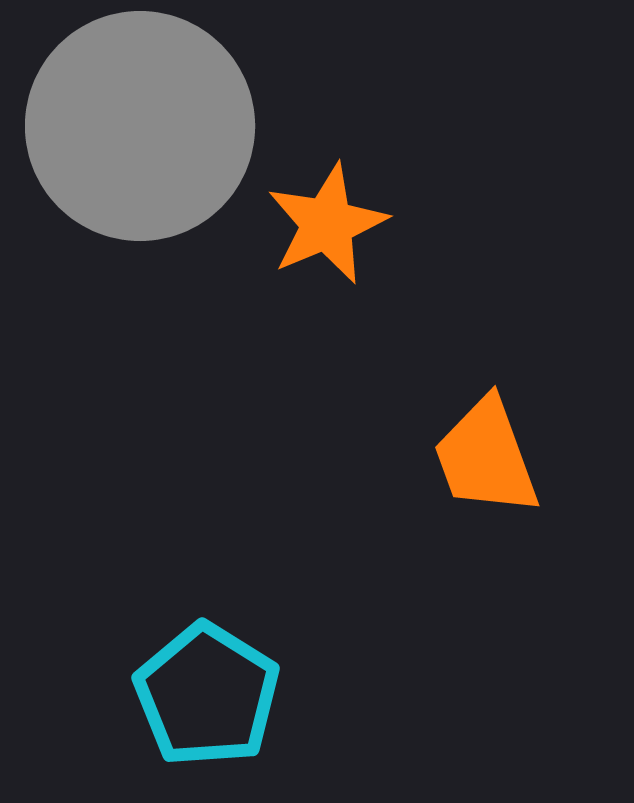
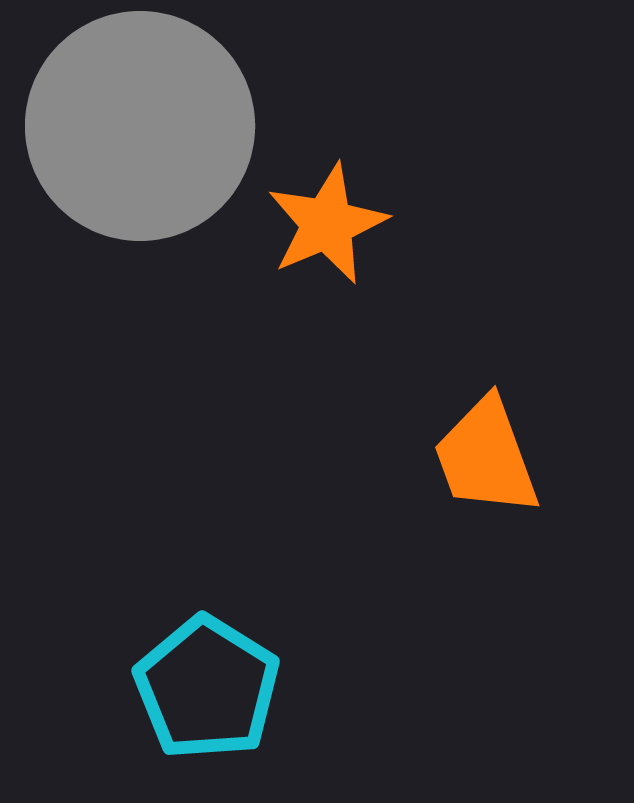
cyan pentagon: moved 7 px up
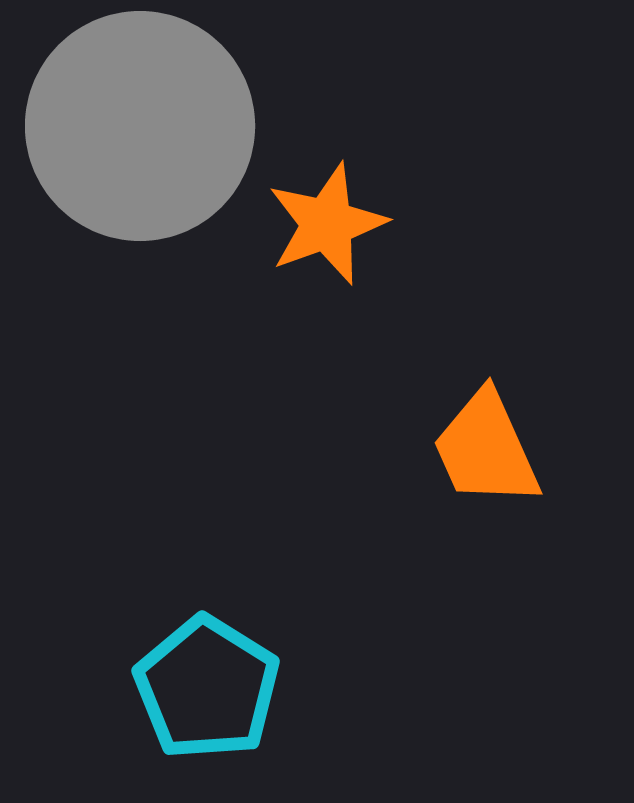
orange star: rotated 3 degrees clockwise
orange trapezoid: moved 8 px up; rotated 4 degrees counterclockwise
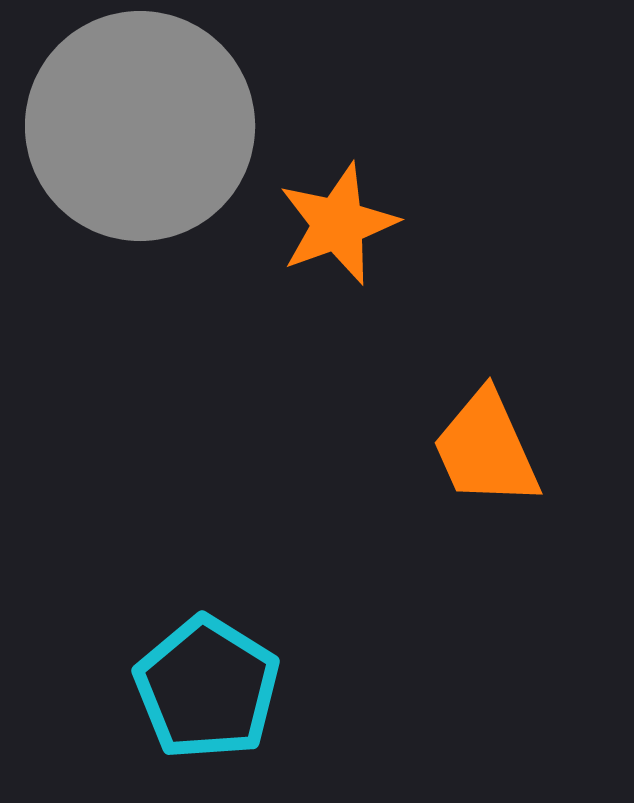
orange star: moved 11 px right
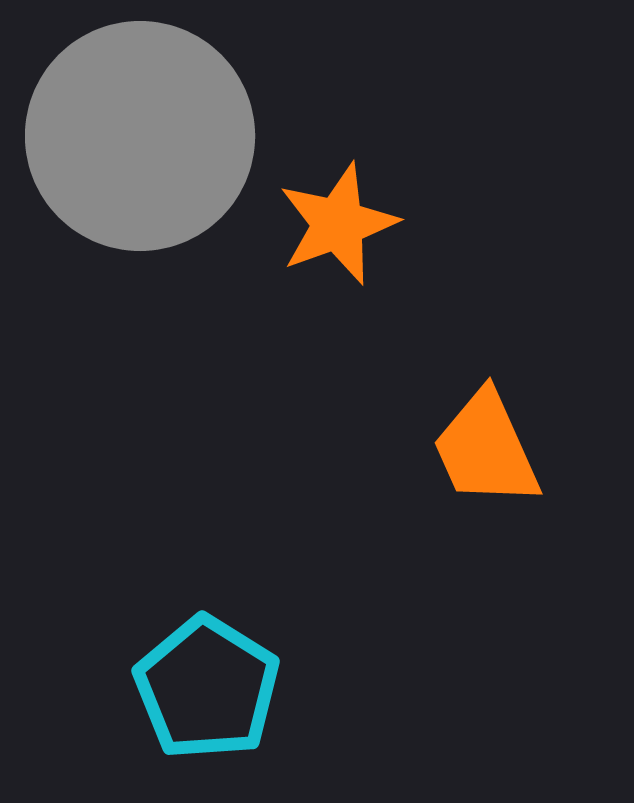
gray circle: moved 10 px down
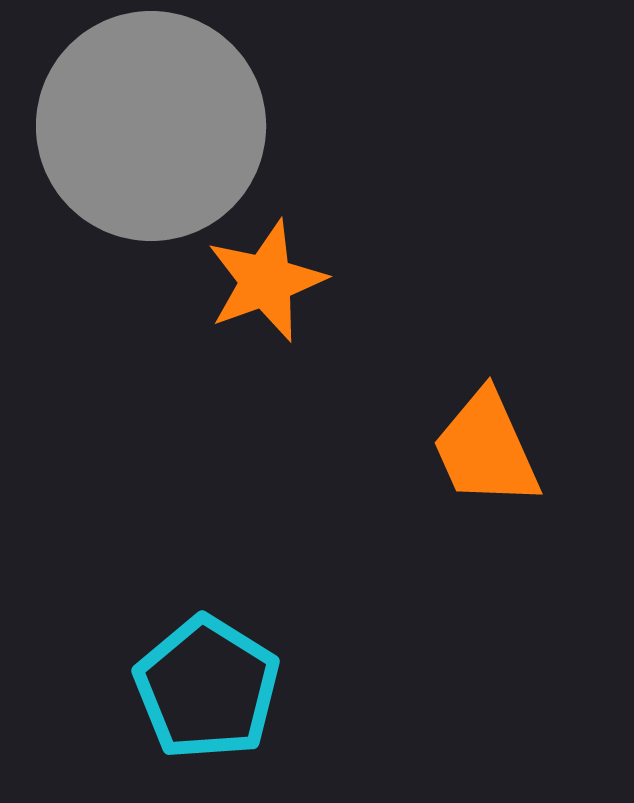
gray circle: moved 11 px right, 10 px up
orange star: moved 72 px left, 57 px down
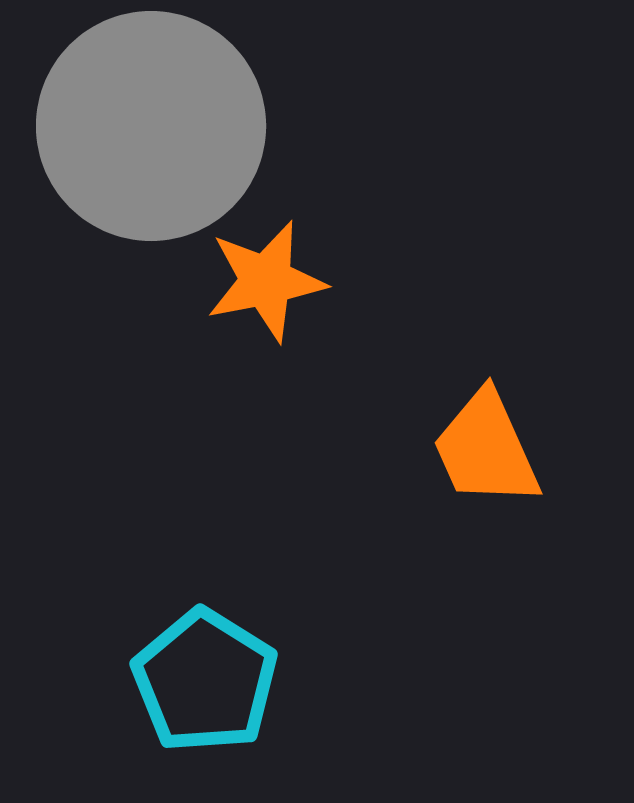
orange star: rotated 9 degrees clockwise
cyan pentagon: moved 2 px left, 7 px up
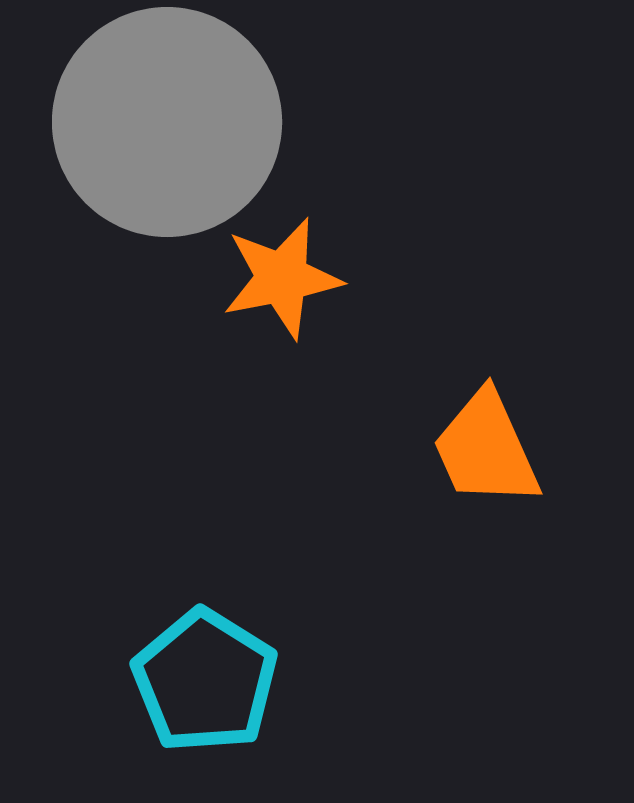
gray circle: moved 16 px right, 4 px up
orange star: moved 16 px right, 3 px up
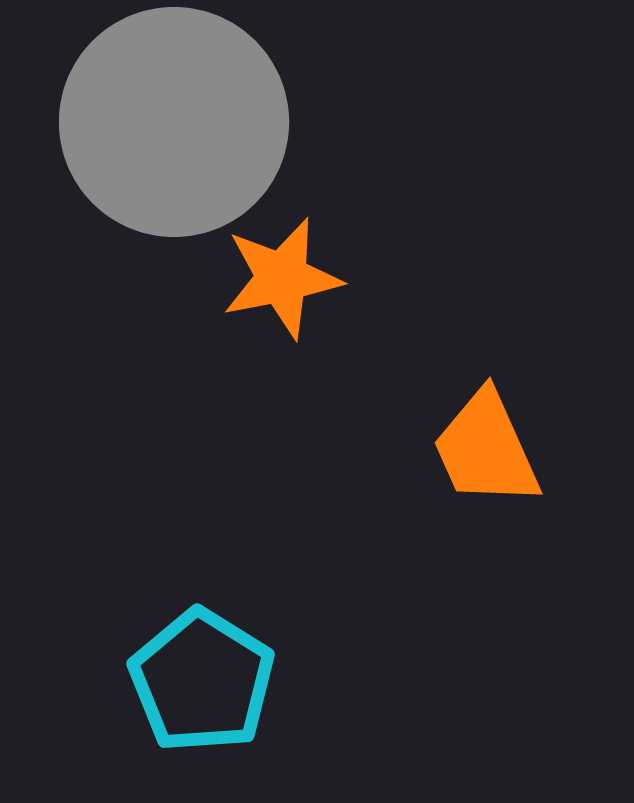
gray circle: moved 7 px right
cyan pentagon: moved 3 px left
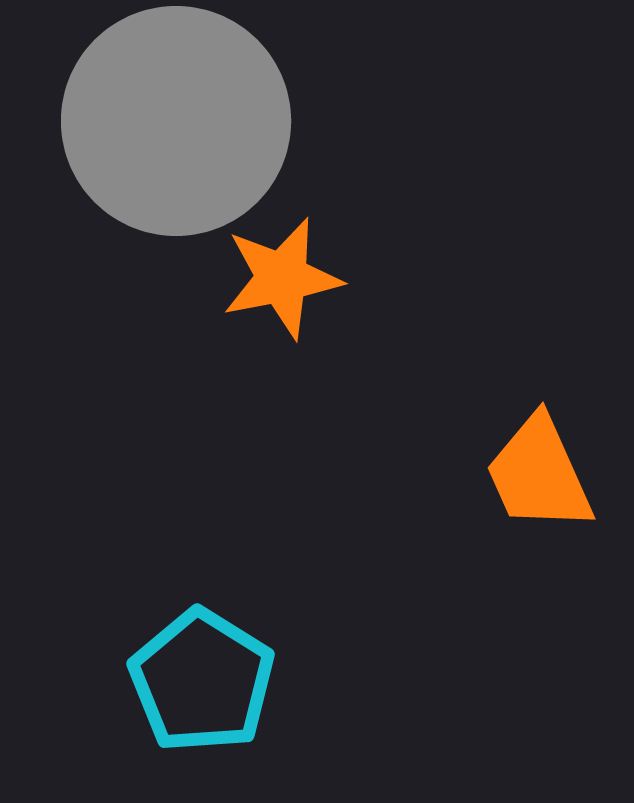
gray circle: moved 2 px right, 1 px up
orange trapezoid: moved 53 px right, 25 px down
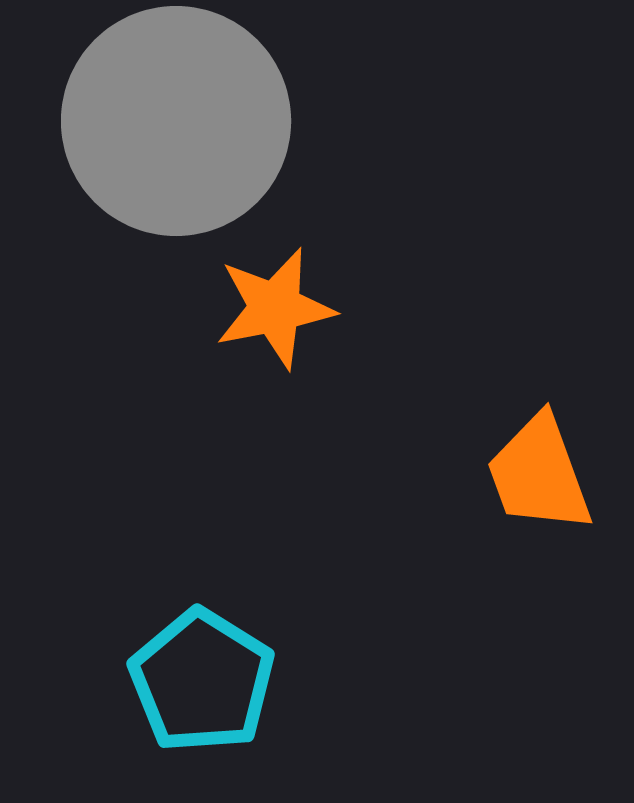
orange star: moved 7 px left, 30 px down
orange trapezoid: rotated 4 degrees clockwise
